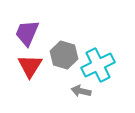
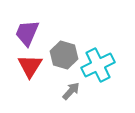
gray arrow: moved 10 px left; rotated 120 degrees clockwise
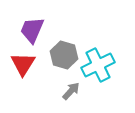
purple trapezoid: moved 5 px right, 3 px up
red triangle: moved 7 px left, 2 px up
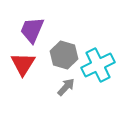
gray arrow: moved 5 px left, 4 px up
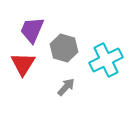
gray hexagon: moved 7 px up
cyan cross: moved 8 px right, 5 px up
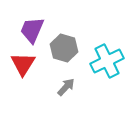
cyan cross: moved 1 px right, 1 px down
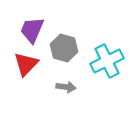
red triangle: moved 3 px right; rotated 12 degrees clockwise
gray arrow: rotated 54 degrees clockwise
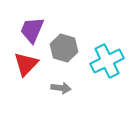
gray arrow: moved 5 px left, 1 px down
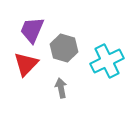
gray arrow: rotated 108 degrees counterclockwise
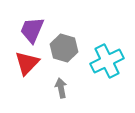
red triangle: moved 1 px right, 1 px up
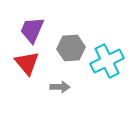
gray hexagon: moved 7 px right; rotated 20 degrees counterclockwise
red triangle: rotated 24 degrees counterclockwise
gray arrow: moved 1 px left, 1 px up; rotated 102 degrees clockwise
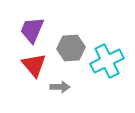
red triangle: moved 7 px right, 2 px down
